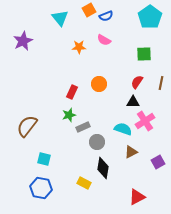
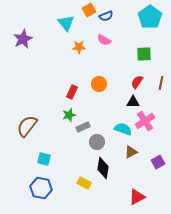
cyan triangle: moved 6 px right, 5 px down
purple star: moved 2 px up
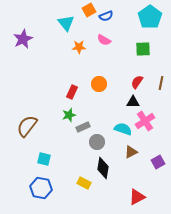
green square: moved 1 px left, 5 px up
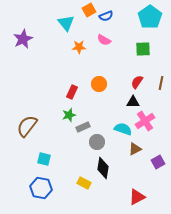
brown triangle: moved 4 px right, 3 px up
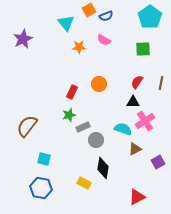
gray circle: moved 1 px left, 2 px up
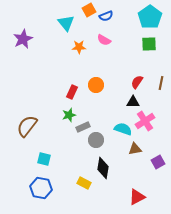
green square: moved 6 px right, 5 px up
orange circle: moved 3 px left, 1 px down
brown triangle: rotated 16 degrees clockwise
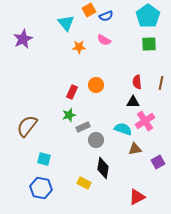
cyan pentagon: moved 2 px left, 1 px up
red semicircle: rotated 40 degrees counterclockwise
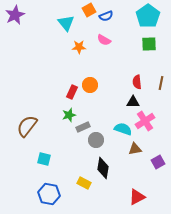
purple star: moved 8 px left, 24 px up
orange circle: moved 6 px left
blue hexagon: moved 8 px right, 6 px down
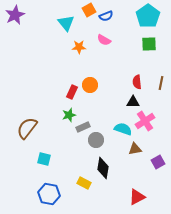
brown semicircle: moved 2 px down
